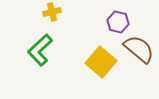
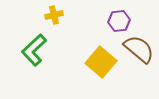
yellow cross: moved 2 px right, 3 px down
purple hexagon: moved 1 px right, 1 px up; rotated 20 degrees counterclockwise
green L-shape: moved 6 px left
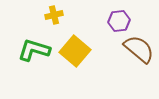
green L-shape: rotated 60 degrees clockwise
yellow square: moved 26 px left, 11 px up
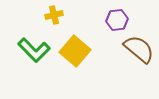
purple hexagon: moved 2 px left, 1 px up
green L-shape: rotated 152 degrees counterclockwise
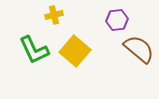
green L-shape: rotated 20 degrees clockwise
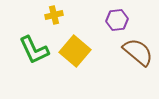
brown semicircle: moved 1 px left, 3 px down
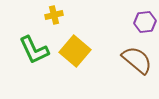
purple hexagon: moved 28 px right, 2 px down
brown semicircle: moved 1 px left, 8 px down
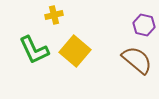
purple hexagon: moved 1 px left, 3 px down; rotated 20 degrees clockwise
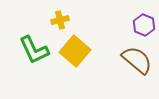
yellow cross: moved 6 px right, 5 px down
purple hexagon: rotated 10 degrees clockwise
